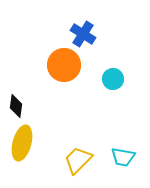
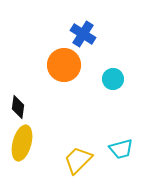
black diamond: moved 2 px right, 1 px down
cyan trapezoid: moved 2 px left, 8 px up; rotated 25 degrees counterclockwise
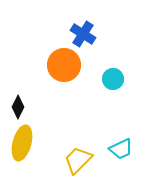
black diamond: rotated 20 degrees clockwise
cyan trapezoid: rotated 10 degrees counterclockwise
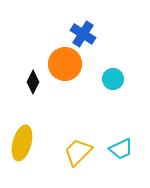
orange circle: moved 1 px right, 1 px up
black diamond: moved 15 px right, 25 px up
yellow trapezoid: moved 8 px up
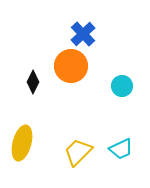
blue cross: rotated 15 degrees clockwise
orange circle: moved 6 px right, 2 px down
cyan circle: moved 9 px right, 7 px down
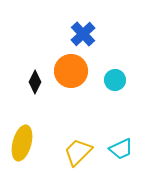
orange circle: moved 5 px down
black diamond: moved 2 px right
cyan circle: moved 7 px left, 6 px up
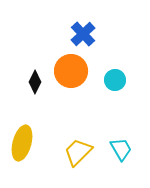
cyan trapezoid: rotated 95 degrees counterclockwise
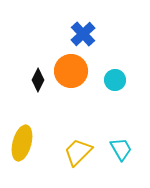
black diamond: moved 3 px right, 2 px up
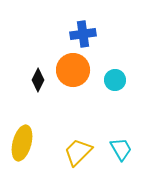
blue cross: rotated 35 degrees clockwise
orange circle: moved 2 px right, 1 px up
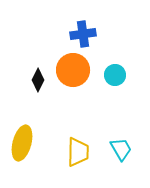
cyan circle: moved 5 px up
yellow trapezoid: rotated 136 degrees clockwise
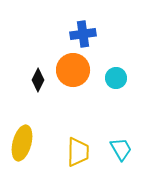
cyan circle: moved 1 px right, 3 px down
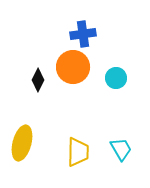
orange circle: moved 3 px up
